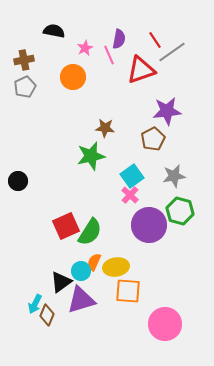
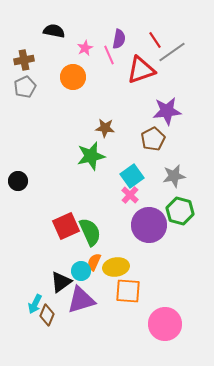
green semicircle: rotated 56 degrees counterclockwise
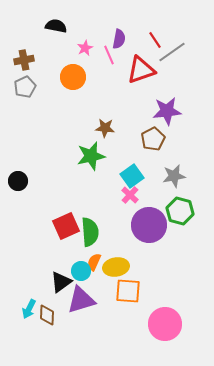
black semicircle: moved 2 px right, 5 px up
green semicircle: rotated 20 degrees clockwise
cyan arrow: moved 6 px left, 5 px down
brown diamond: rotated 20 degrees counterclockwise
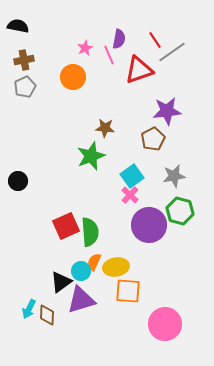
black semicircle: moved 38 px left
red triangle: moved 2 px left
green star: rotated 8 degrees counterclockwise
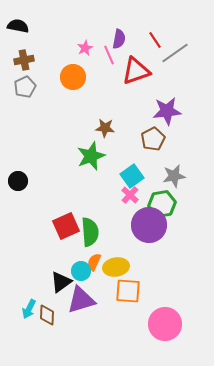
gray line: moved 3 px right, 1 px down
red triangle: moved 3 px left, 1 px down
green hexagon: moved 18 px left, 7 px up; rotated 24 degrees counterclockwise
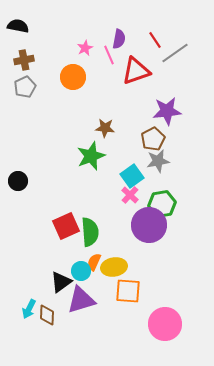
gray star: moved 16 px left, 15 px up
yellow ellipse: moved 2 px left
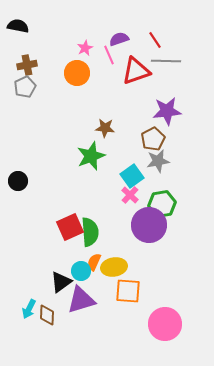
purple semicircle: rotated 120 degrees counterclockwise
gray line: moved 9 px left, 8 px down; rotated 36 degrees clockwise
brown cross: moved 3 px right, 5 px down
orange circle: moved 4 px right, 4 px up
red square: moved 4 px right, 1 px down
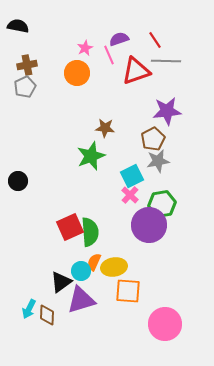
cyan square: rotated 10 degrees clockwise
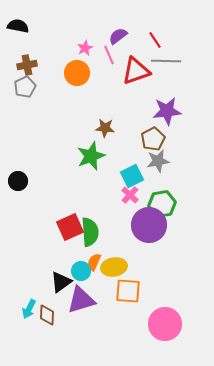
purple semicircle: moved 1 px left, 3 px up; rotated 18 degrees counterclockwise
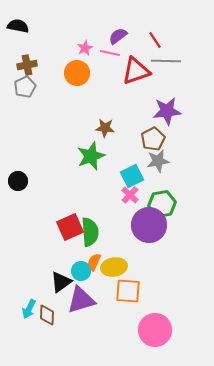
pink line: moved 1 px right, 2 px up; rotated 54 degrees counterclockwise
pink circle: moved 10 px left, 6 px down
